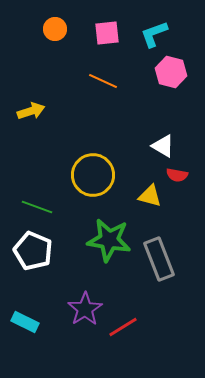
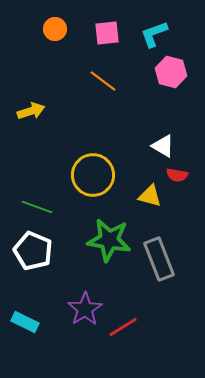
orange line: rotated 12 degrees clockwise
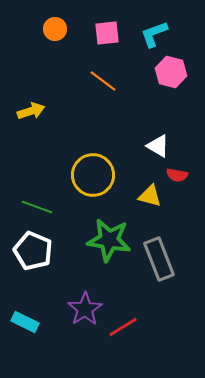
white triangle: moved 5 px left
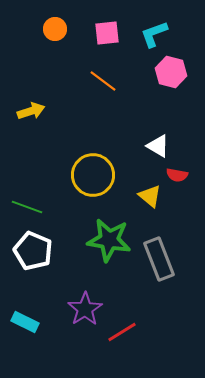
yellow triangle: rotated 25 degrees clockwise
green line: moved 10 px left
red line: moved 1 px left, 5 px down
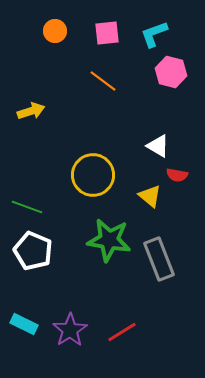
orange circle: moved 2 px down
purple star: moved 15 px left, 21 px down
cyan rectangle: moved 1 px left, 2 px down
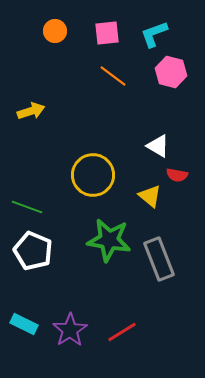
orange line: moved 10 px right, 5 px up
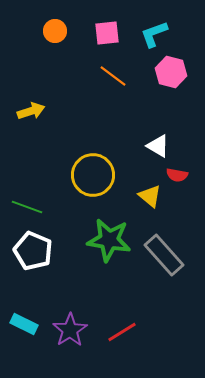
gray rectangle: moved 5 px right, 4 px up; rotated 21 degrees counterclockwise
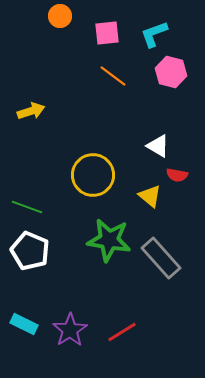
orange circle: moved 5 px right, 15 px up
white pentagon: moved 3 px left
gray rectangle: moved 3 px left, 3 px down
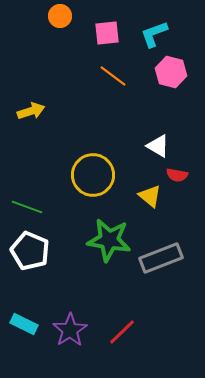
gray rectangle: rotated 69 degrees counterclockwise
red line: rotated 12 degrees counterclockwise
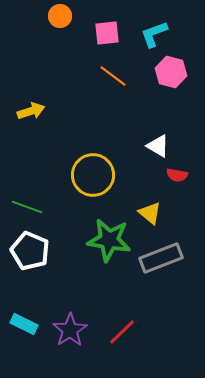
yellow triangle: moved 17 px down
